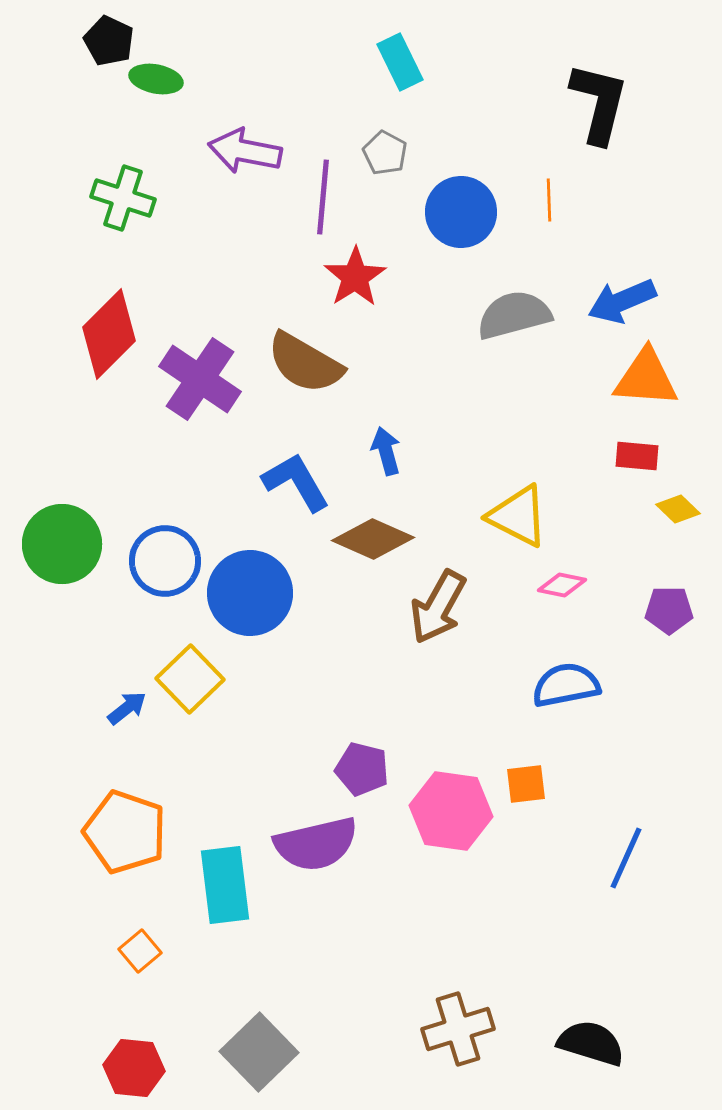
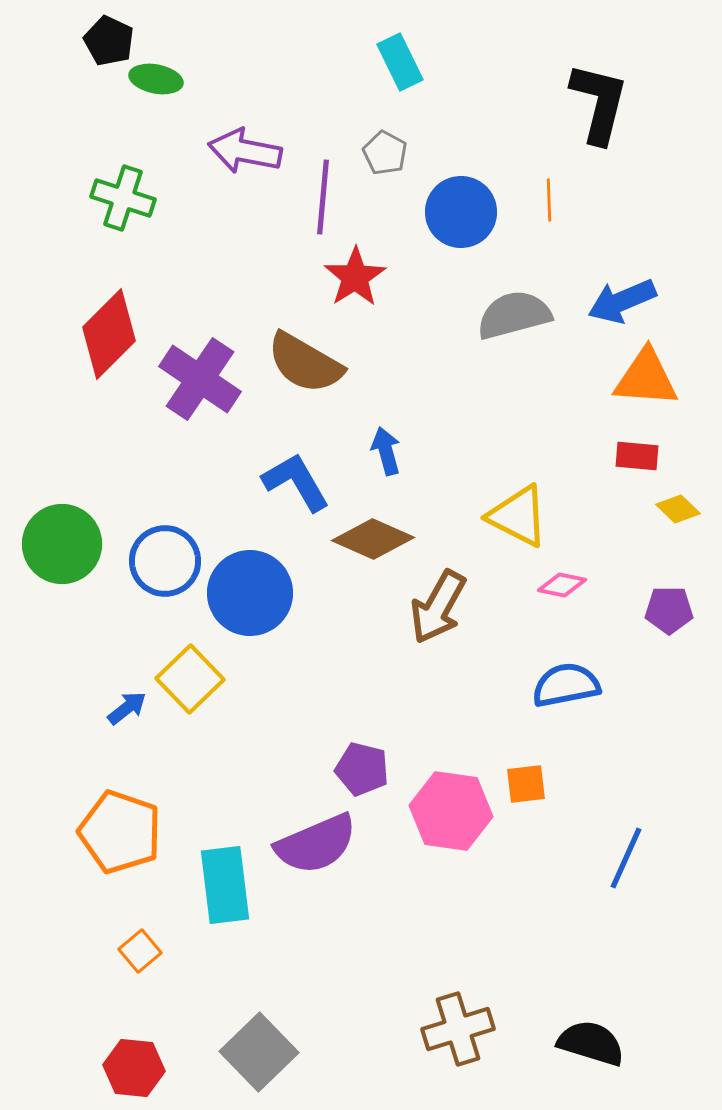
orange pentagon at (125, 832): moved 5 px left
purple semicircle at (316, 844): rotated 10 degrees counterclockwise
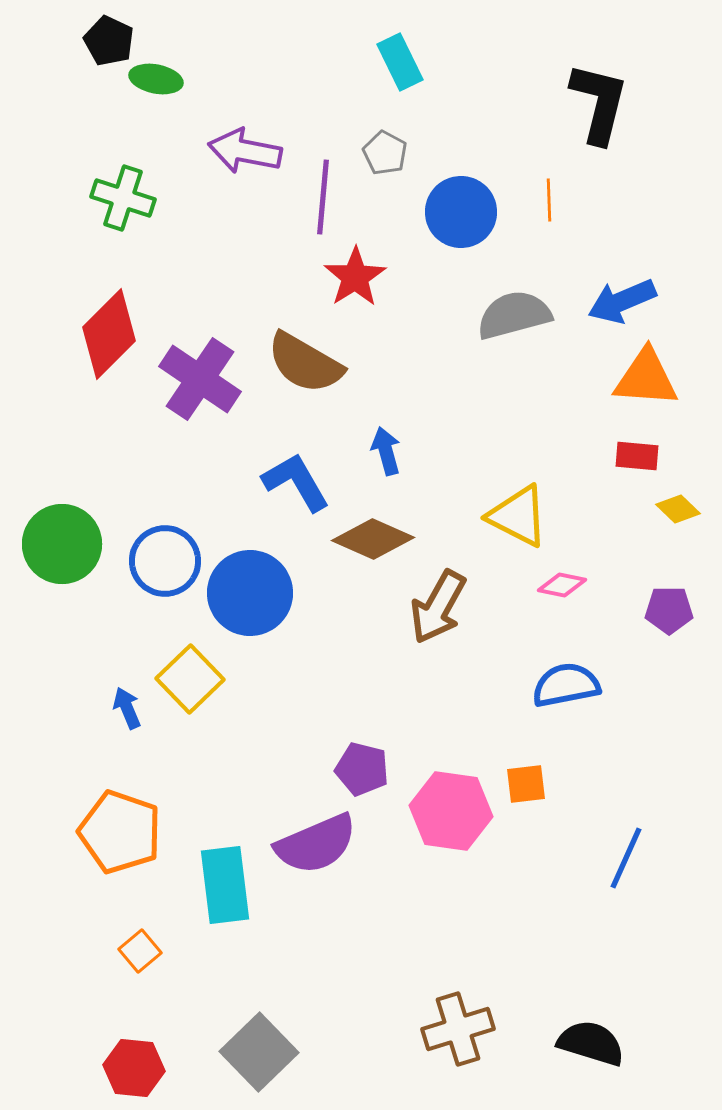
blue arrow at (127, 708): rotated 75 degrees counterclockwise
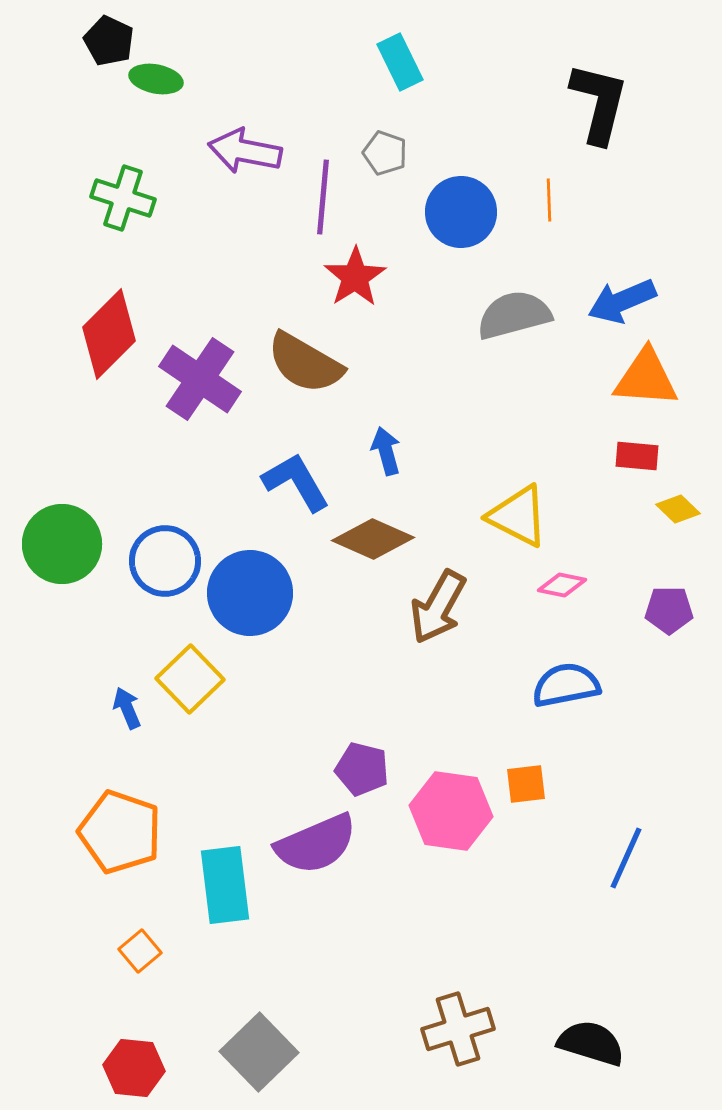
gray pentagon at (385, 153): rotated 9 degrees counterclockwise
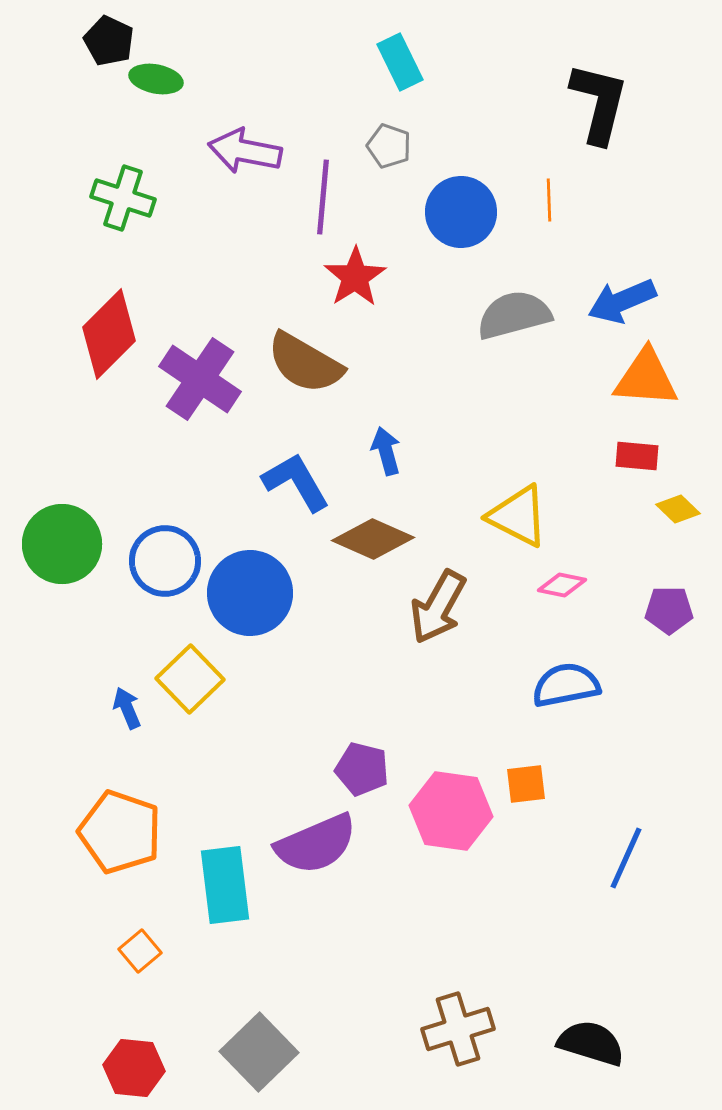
gray pentagon at (385, 153): moved 4 px right, 7 px up
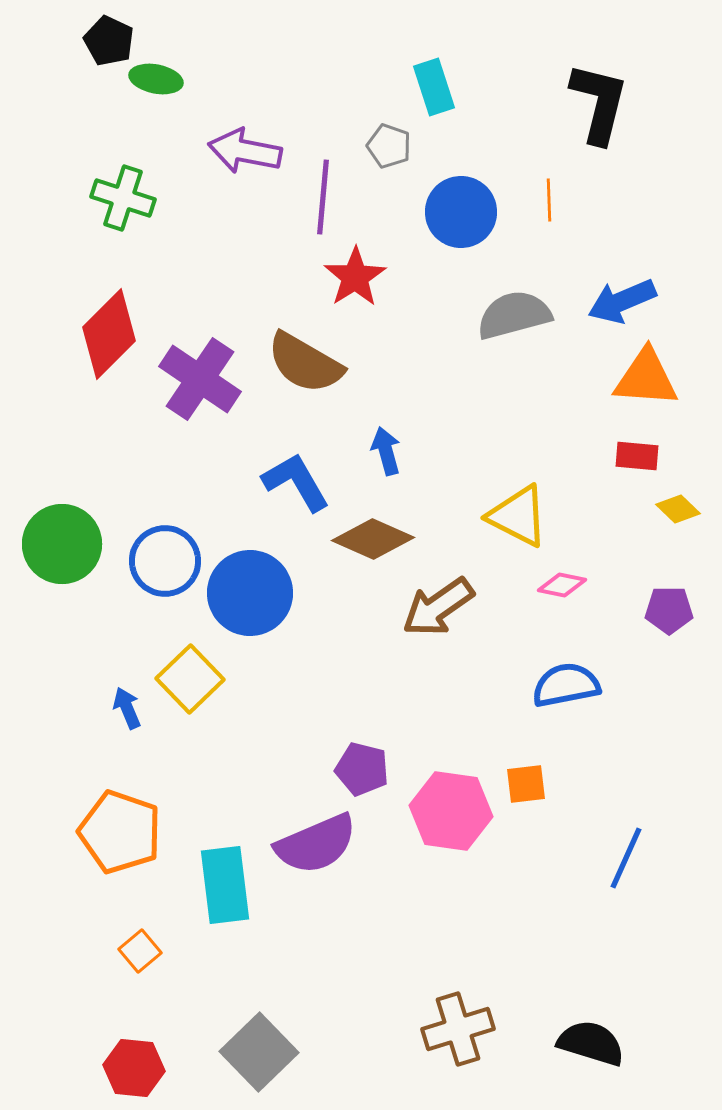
cyan rectangle at (400, 62): moved 34 px right, 25 px down; rotated 8 degrees clockwise
brown arrow at (438, 607): rotated 26 degrees clockwise
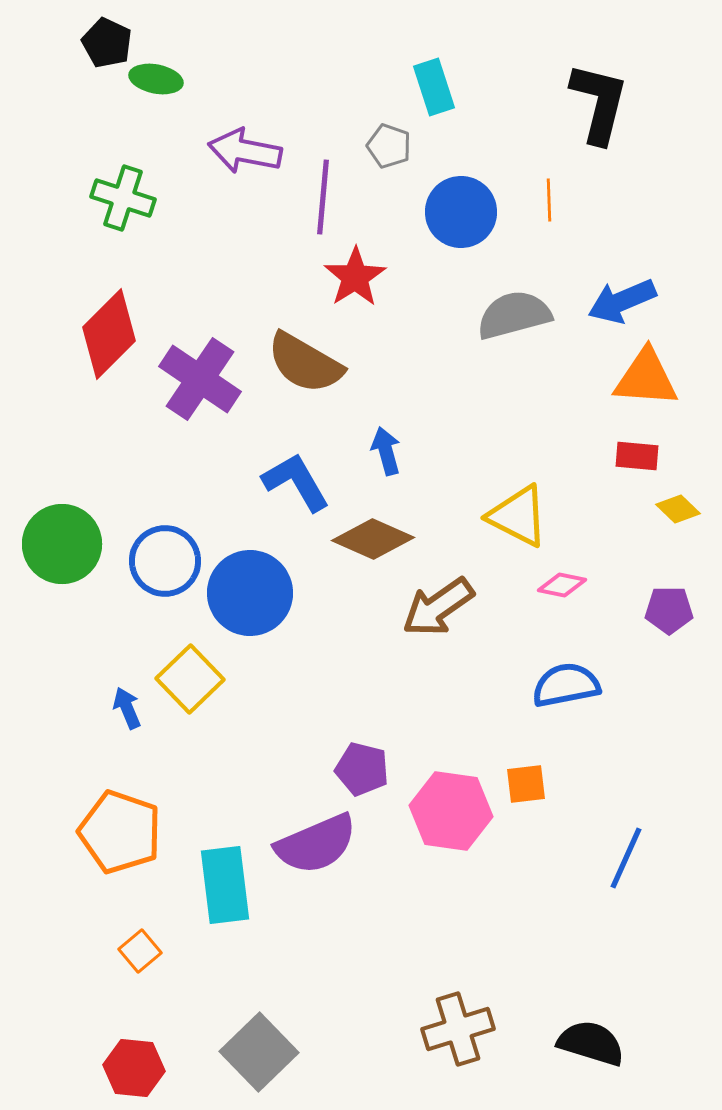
black pentagon at (109, 41): moved 2 px left, 2 px down
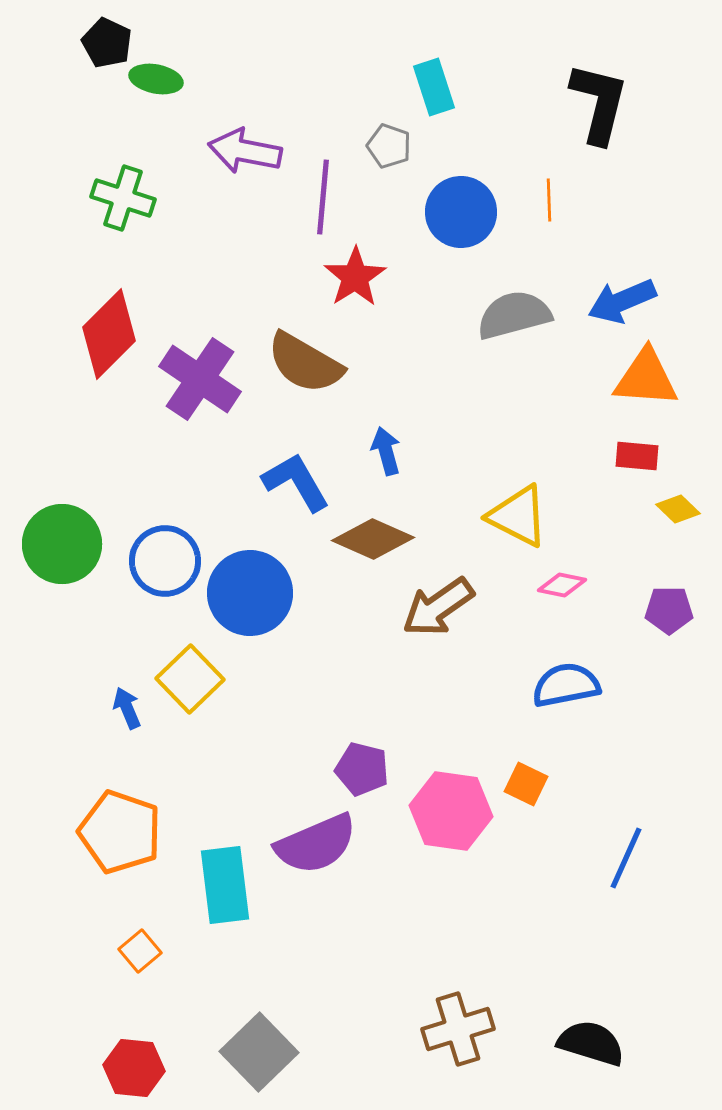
orange square at (526, 784): rotated 33 degrees clockwise
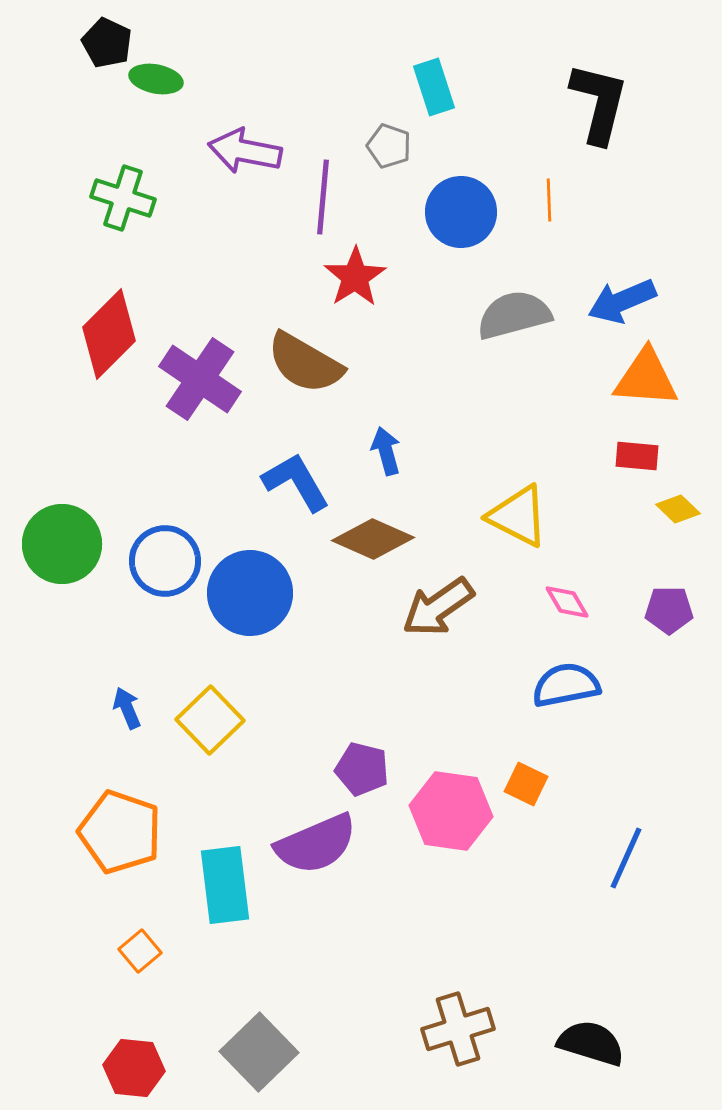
pink diamond at (562, 585): moved 5 px right, 17 px down; rotated 48 degrees clockwise
yellow square at (190, 679): moved 20 px right, 41 px down
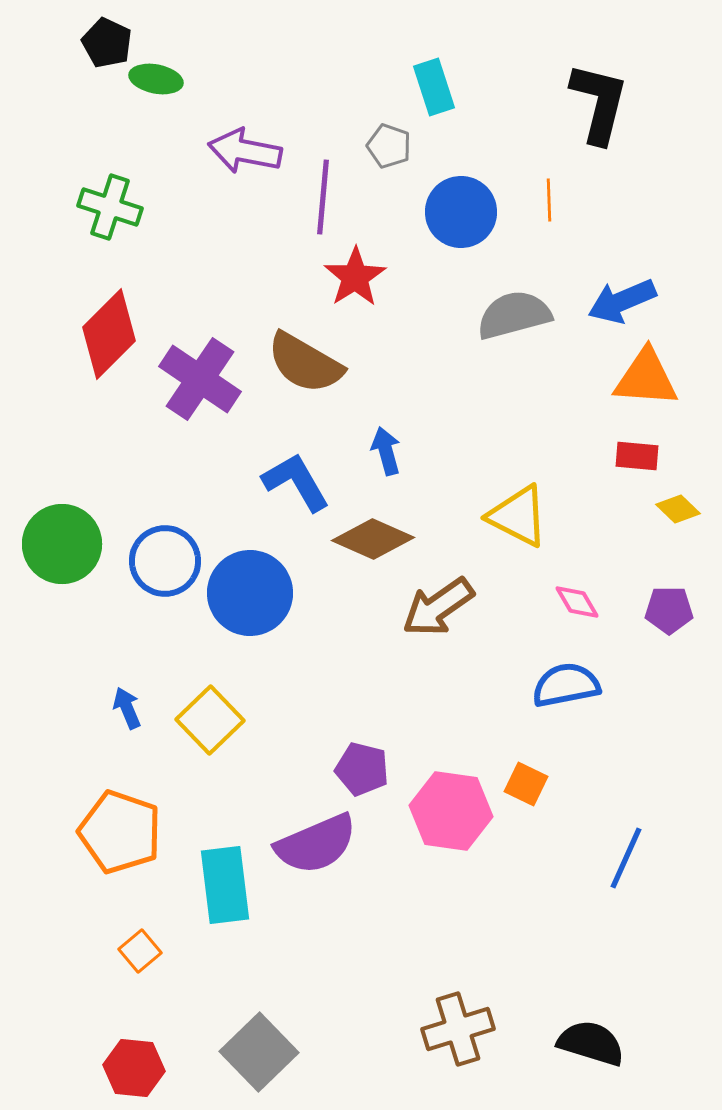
green cross at (123, 198): moved 13 px left, 9 px down
pink diamond at (567, 602): moved 10 px right
